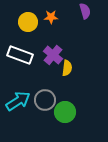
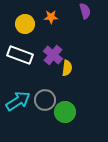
yellow circle: moved 3 px left, 2 px down
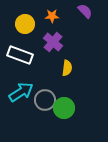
purple semicircle: rotated 28 degrees counterclockwise
orange star: moved 1 px right, 1 px up
purple cross: moved 13 px up
cyan arrow: moved 3 px right, 9 px up
green circle: moved 1 px left, 4 px up
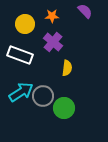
gray circle: moved 2 px left, 4 px up
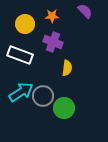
purple cross: rotated 18 degrees counterclockwise
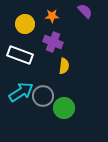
yellow semicircle: moved 3 px left, 2 px up
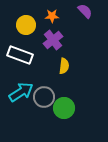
yellow circle: moved 1 px right, 1 px down
purple cross: moved 2 px up; rotated 30 degrees clockwise
gray circle: moved 1 px right, 1 px down
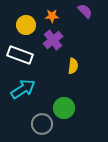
yellow semicircle: moved 9 px right
cyan arrow: moved 2 px right, 3 px up
gray circle: moved 2 px left, 27 px down
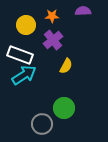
purple semicircle: moved 2 px left; rotated 49 degrees counterclockwise
yellow semicircle: moved 7 px left; rotated 21 degrees clockwise
cyan arrow: moved 1 px right, 14 px up
